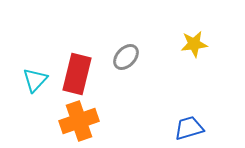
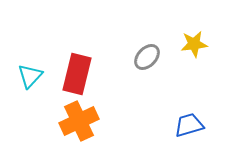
gray ellipse: moved 21 px right
cyan triangle: moved 5 px left, 4 px up
orange cross: rotated 6 degrees counterclockwise
blue trapezoid: moved 3 px up
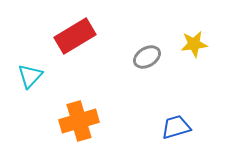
gray ellipse: rotated 16 degrees clockwise
red rectangle: moved 2 px left, 38 px up; rotated 45 degrees clockwise
orange cross: rotated 9 degrees clockwise
blue trapezoid: moved 13 px left, 2 px down
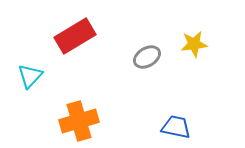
blue trapezoid: rotated 28 degrees clockwise
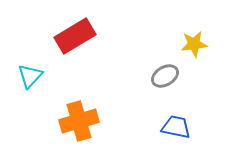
gray ellipse: moved 18 px right, 19 px down
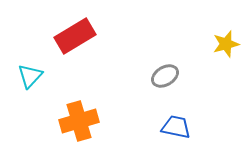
yellow star: moved 32 px right; rotated 8 degrees counterclockwise
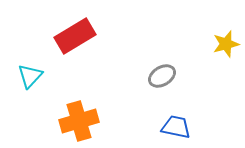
gray ellipse: moved 3 px left
